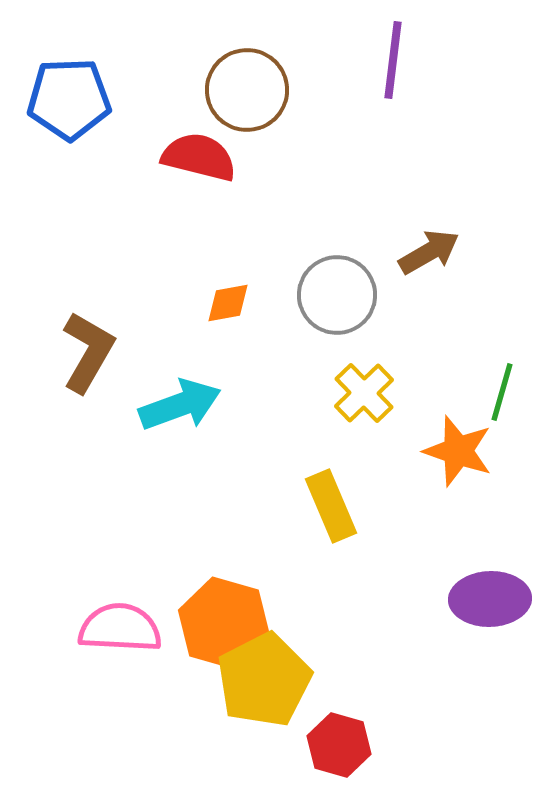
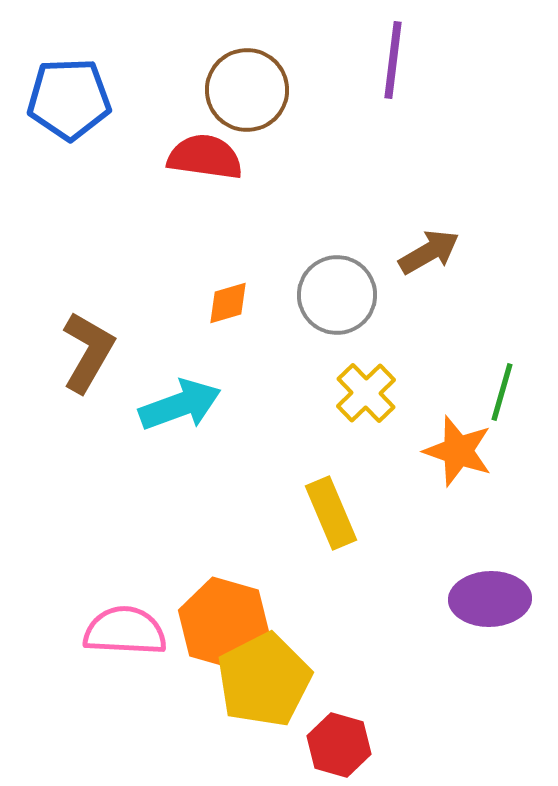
red semicircle: moved 6 px right; rotated 6 degrees counterclockwise
orange diamond: rotated 6 degrees counterclockwise
yellow cross: moved 2 px right
yellow rectangle: moved 7 px down
pink semicircle: moved 5 px right, 3 px down
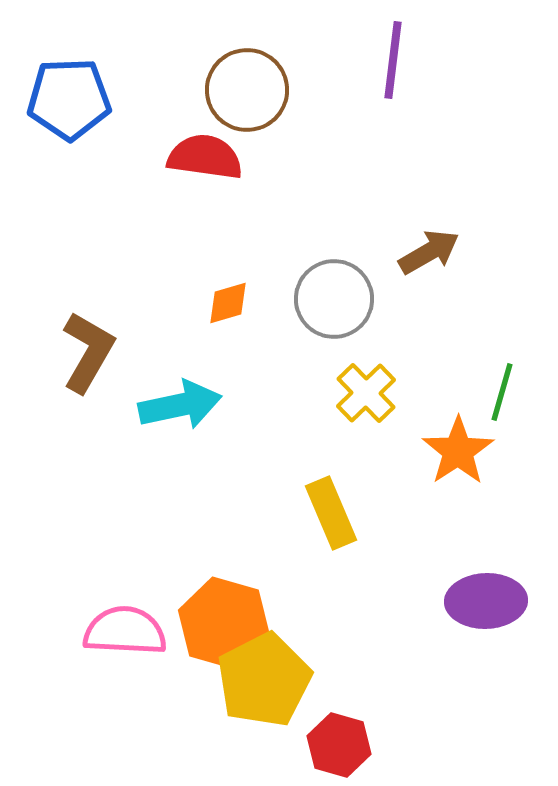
gray circle: moved 3 px left, 4 px down
cyan arrow: rotated 8 degrees clockwise
orange star: rotated 20 degrees clockwise
purple ellipse: moved 4 px left, 2 px down
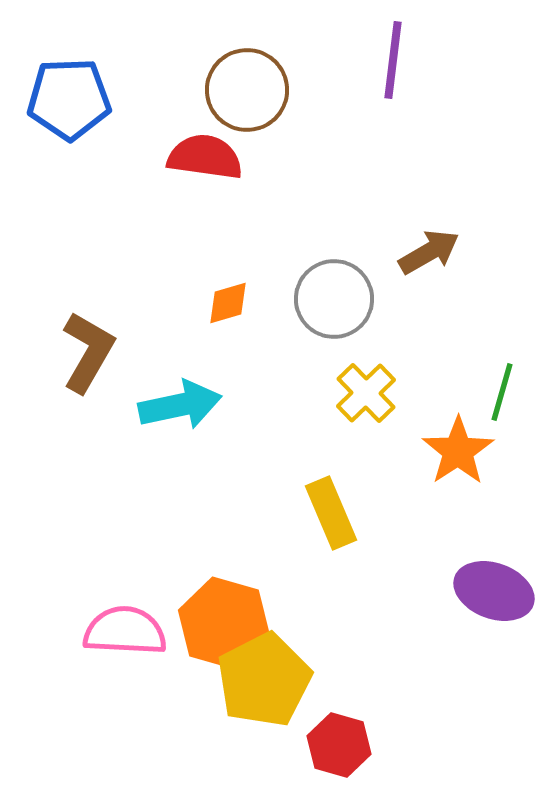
purple ellipse: moved 8 px right, 10 px up; rotated 22 degrees clockwise
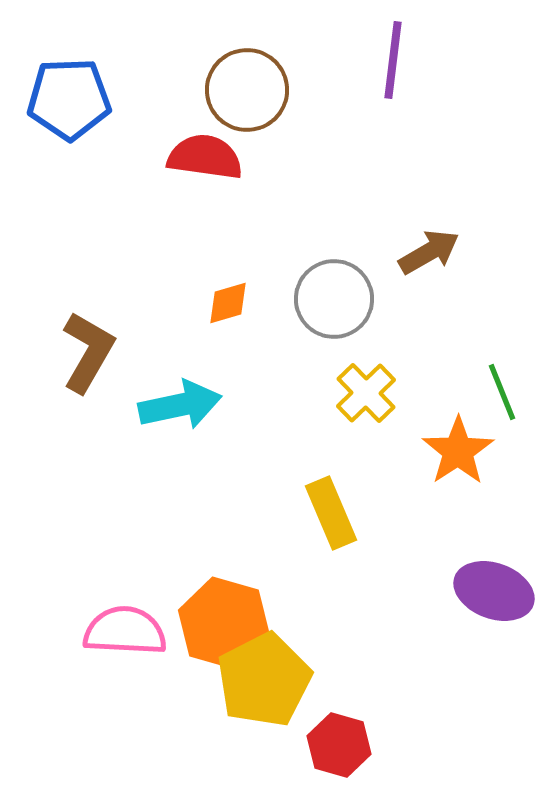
green line: rotated 38 degrees counterclockwise
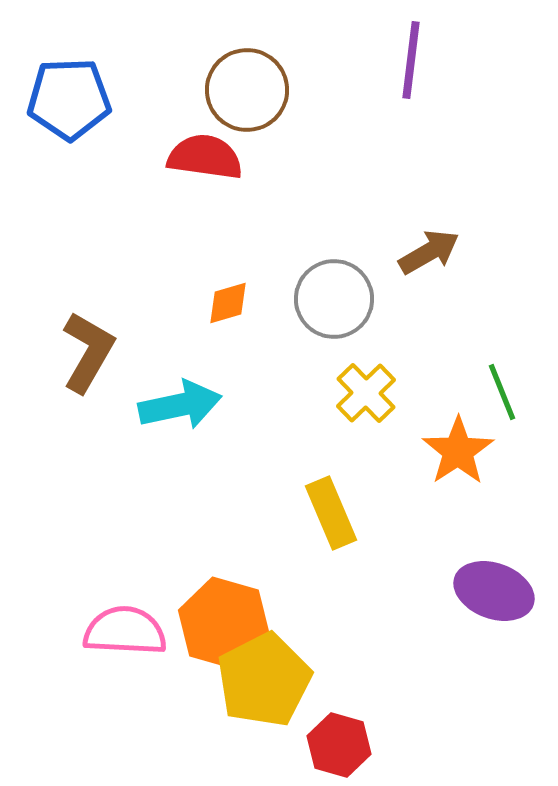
purple line: moved 18 px right
